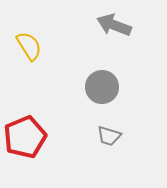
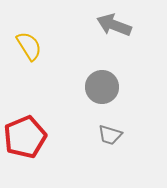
gray trapezoid: moved 1 px right, 1 px up
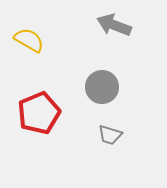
yellow semicircle: moved 6 px up; rotated 28 degrees counterclockwise
red pentagon: moved 14 px right, 24 px up
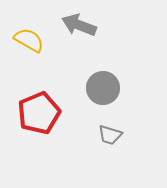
gray arrow: moved 35 px left
gray circle: moved 1 px right, 1 px down
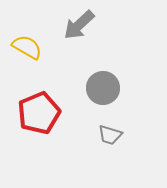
gray arrow: rotated 64 degrees counterclockwise
yellow semicircle: moved 2 px left, 7 px down
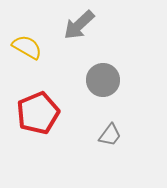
gray circle: moved 8 px up
red pentagon: moved 1 px left
gray trapezoid: rotated 70 degrees counterclockwise
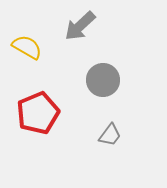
gray arrow: moved 1 px right, 1 px down
